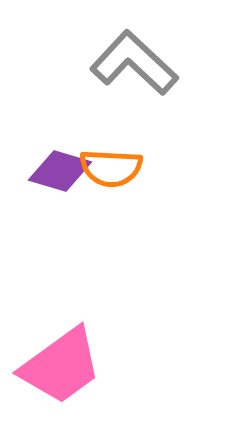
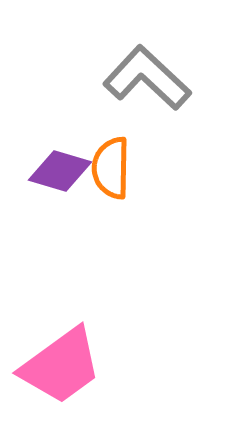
gray L-shape: moved 13 px right, 15 px down
orange semicircle: rotated 88 degrees clockwise
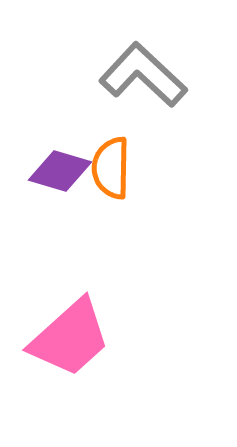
gray L-shape: moved 4 px left, 3 px up
pink trapezoid: moved 9 px right, 28 px up; rotated 6 degrees counterclockwise
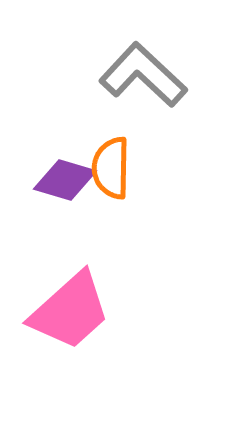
purple diamond: moved 5 px right, 9 px down
pink trapezoid: moved 27 px up
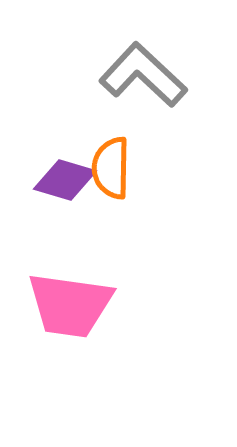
pink trapezoid: moved 6 px up; rotated 50 degrees clockwise
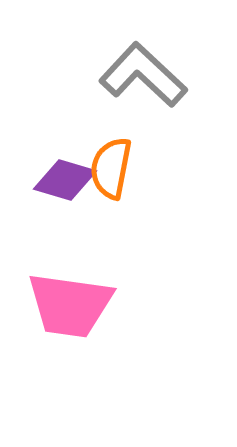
orange semicircle: rotated 10 degrees clockwise
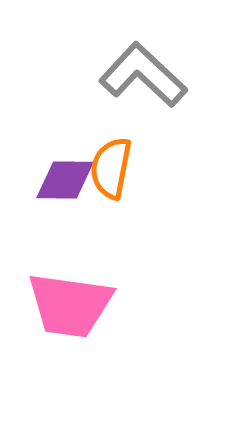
purple diamond: rotated 16 degrees counterclockwise
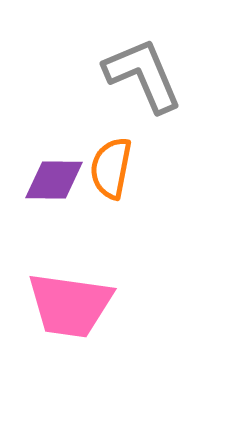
gray L-shape: rotated 24 degrees clockwise
purple diamond: moved 11 px left
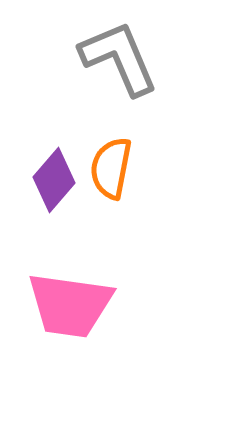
gray L-shape: moved 24 px left, 17 px up
purple diamond: rotated 50 degrees counterclockwise
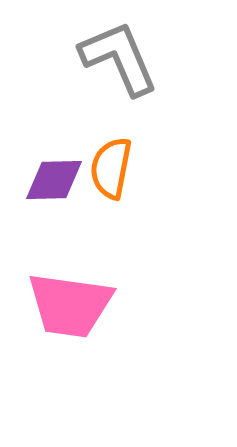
purple diamond: rotated 48 degrees clockwise
